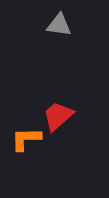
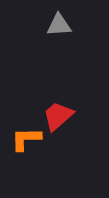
gray triangle: rotated 12 degrees counterclockwise
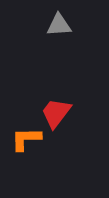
red trapezoid: moved 2 px left, 3 px up; rotated 12 degrees counterclockwise
